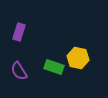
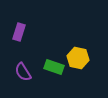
purple semicircle: moved 4 px right, 1 px down
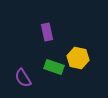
purple rectangle: moved 28 px right; rotated 30 degrees counterclockwise
purple semicircle: moved 6 px down
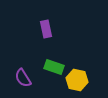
purple rectangle: moved 1 px left, 3 px up
yellow hexagon: moved 1 px left, 22 px down
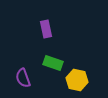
green rectangle: moved 1 px left, 4 px up
purple semicircle: rotated 12 degrees clockwise
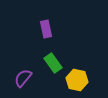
green rectangle: rotated 36 degrees clockwise
purple semicircle: rotated 60 degrees clockwise
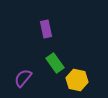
green rectangle: moved 2 px right
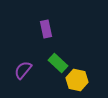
green rectangle: moved 3 px right; rotated 12 degrees counterclockwise
purple semicircle: moved 8 px up
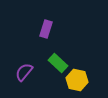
purple rectangle: rotated 30 degrees clockwise
purple semicircle: moved 1 px right, 2 px down
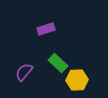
purple rectangle: rotated 54 degrees clockwise
yellow hexagon: rotated 15 degrees counterclockwise
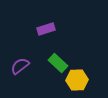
purple semicircle: moved 4 px left, 6 px up; rotated 12 degrees clockwise
